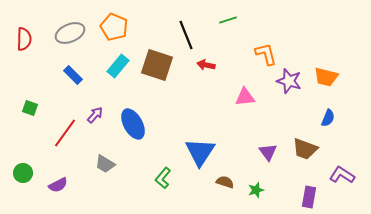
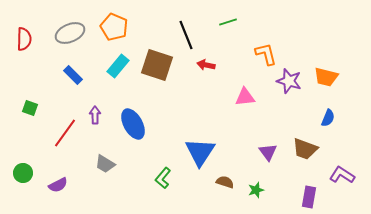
green line: moved 2 px down
purple arrow: rotated 42 degrees counterclockwise
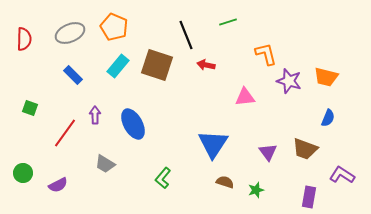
blue triangle: moved 13 px right, 8 px up
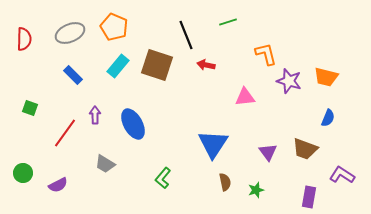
brown semicircle: rotated 60 degrees clockwise
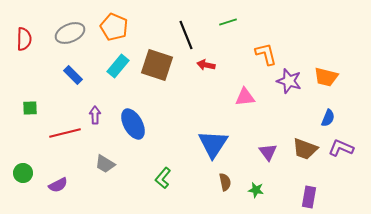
green square: rotated 21 degrees counterclockwise
red line: rotated 40 degrees clockwise
purple L-shape: moved 1 px left, 27 px up; rotated 10 degrees counterclockwise
green star: rotated 28 degrees clockwise
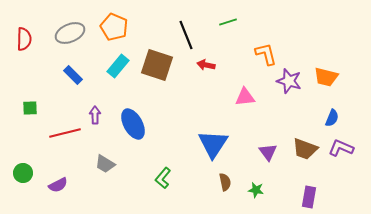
blue semicircle: moved 4 px right
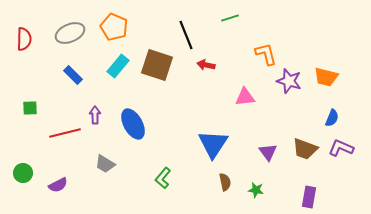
green line: moved 2 px right, 4 px up
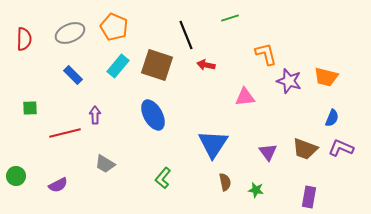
blue ellipse: moved 20 px right, 9 px up
green circle: moved 7 px left, 3 px down
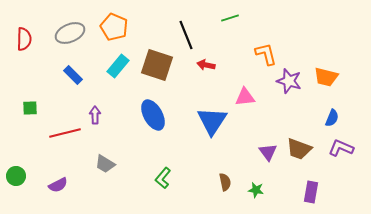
blue triangle: moved 1 px left, 23 px up
brown trapezoid: moved 6 px left
purple rectangle: moved 2 px right, 5 px up
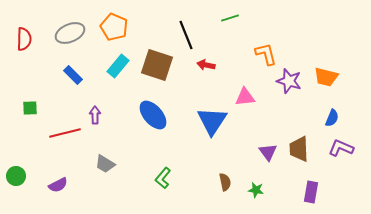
blue ellipse: rotated 12 degrees counterclockwise
brown trapezoid: rotated 68 degrees clockwise
